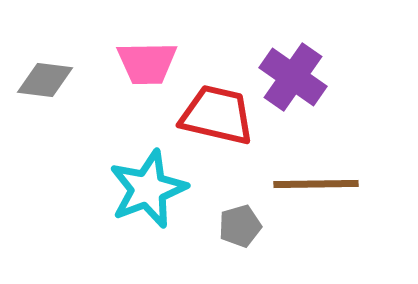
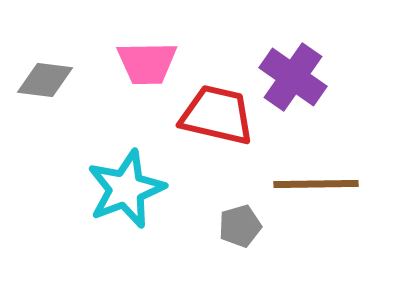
cyan star: moved 22 px left
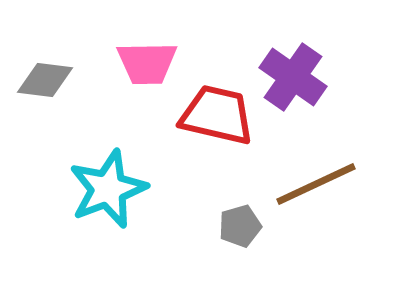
brown line: rotated 24 degrees counterclockwise
cyan star: moved 18 px left
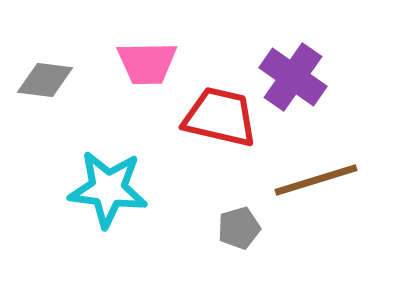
red trapezoid: moved 3 px right, 2 px down
brown line: moved 4 px up; rotated 8 degrees clockwise
cyan star: rotated 28 degrees clockwise
gray pentagon: moved 1 px left, 2 px down
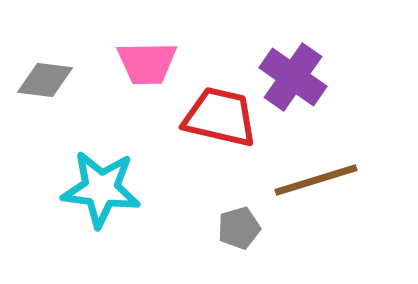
cyan star: moved 7 px left
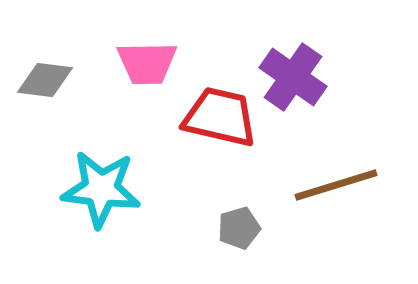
brown line: moved 20 px right, 5 px down
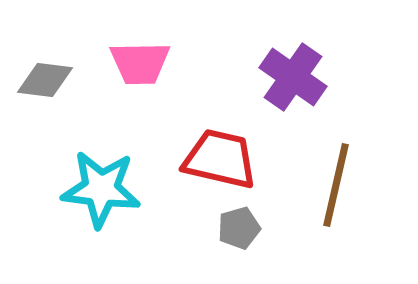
pink trapezoid: moved 7 px left
red trapezoid: moved 42 px down
brown line: rotated 60 degrees counterclockwise
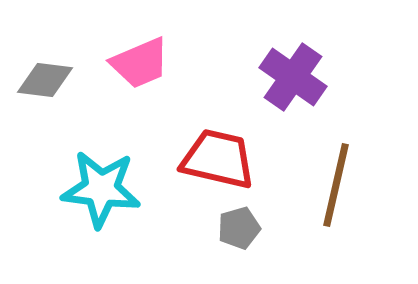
pink trapezoid: rotated 22 degrees counterclockwise
red trapezoid: moved 2 px left
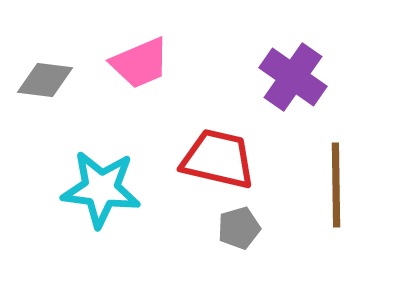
brown line: rotated 14 degrees counterclockwise
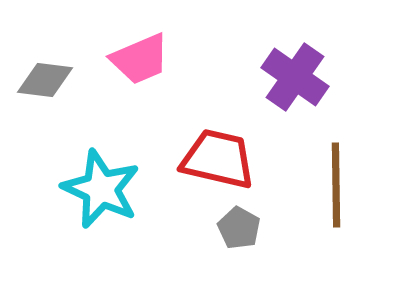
pink trapezoid: moved 4 px up
purple cross: moved 2 px right
cyan star: rotated 18 degrees clockwise
gray pentagon: rotated 27 degrees counterclockwise
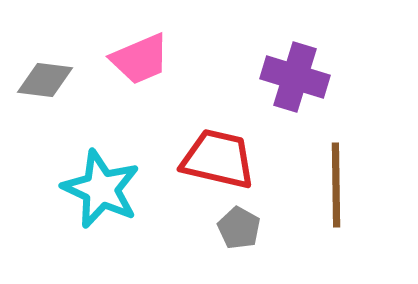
purple cross: rotated 18 degrees counterclockwise
